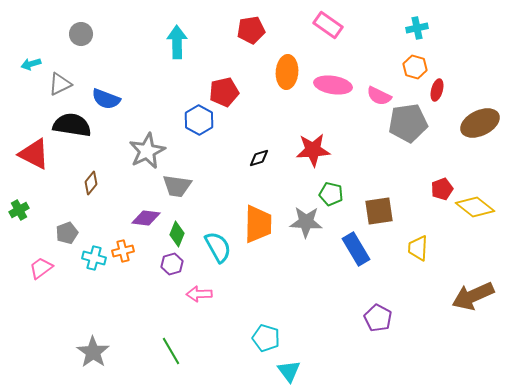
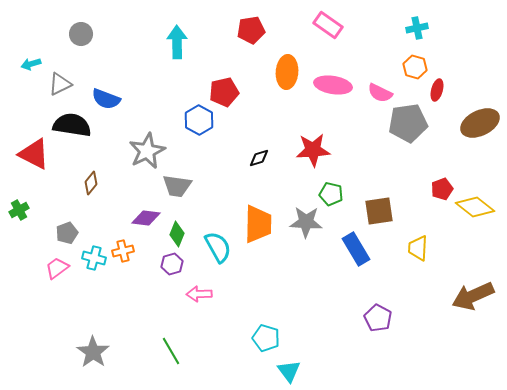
pink semicircle at (379, 96): moved 1 px right, 3 px up
pink trapezoid at (41, 268): moved 16 px right
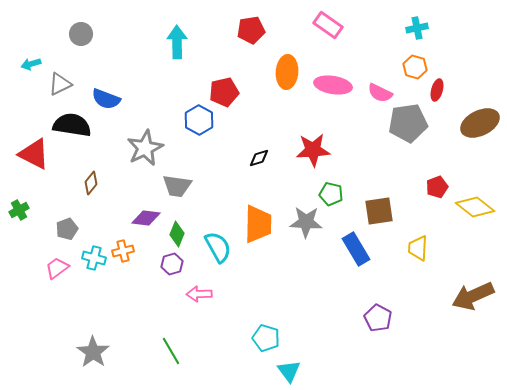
gray star at (147, 151): moved 2 px left, 3 px up
red pentagon at (442, 189): moved 5 px left, 2 px up
gray pentagon at (67, 233): moved 4 px up
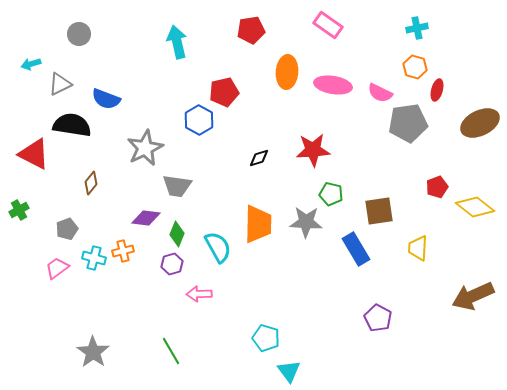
gray circle at (81, 34): moved 2 px left
cyan arrow at (177, 42): rotated 12 degrees counterclockwise
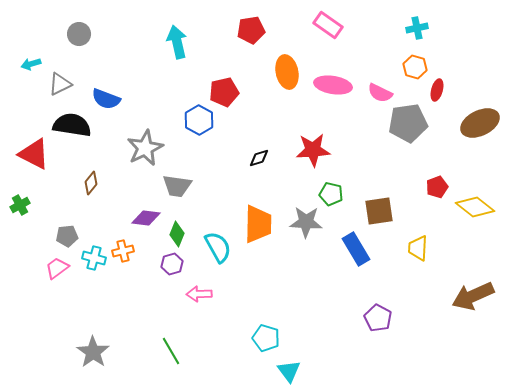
orange ellipse at (287, 72): rotated 16 degrees counterclockwise
green cross at (19, 210): moved 1 px right, 5 px up
gray pentagon at (67, 229): moved 7 px down; rotated 15 degrees clockwise
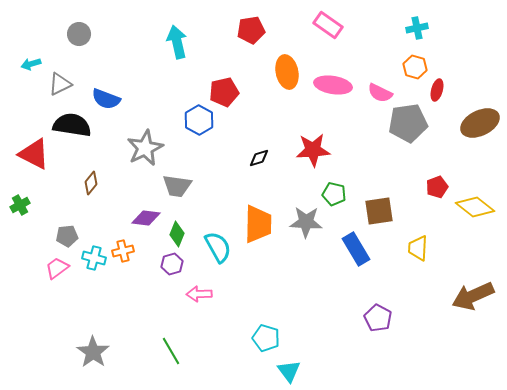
green pentagon at (331, 194): moved 3 px right
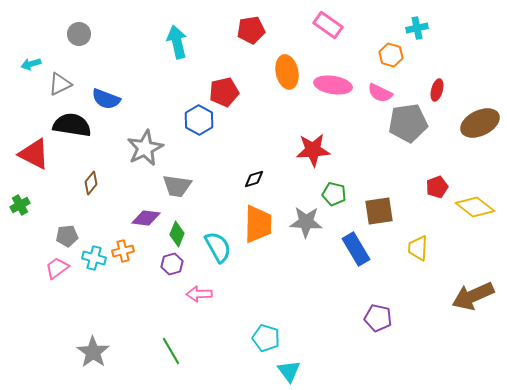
orange hexagon at (415, 67): moved 24 px left, 12 px up
black diamond at (259, 158): moved 5 px left, 21 px down
purple pentagon at (378, 318): rotated 16 degrees counterclockwise
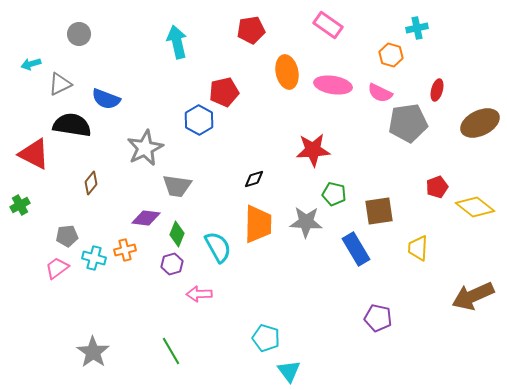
orange cross at (123, 251): moved 2 px right, 1 px up
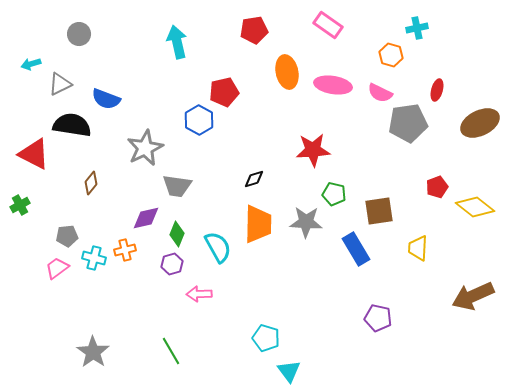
red pentagon at (251, 30): moved 3 px right
purple diamond at (146, 218): rotated 20 degrees counterclockwise
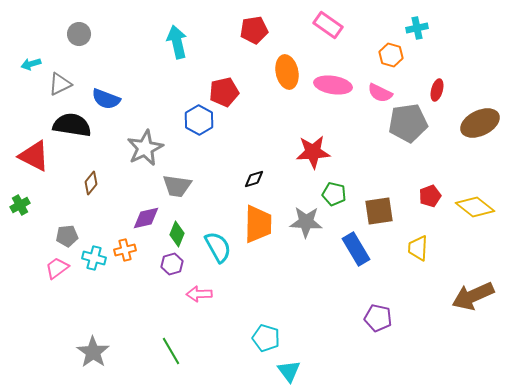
red star at (313, 150): moved 2 px down
red triangle at (34, 154): moved 2 px down
red pentagon at (437, 187): moved 7 px left, 9 px down
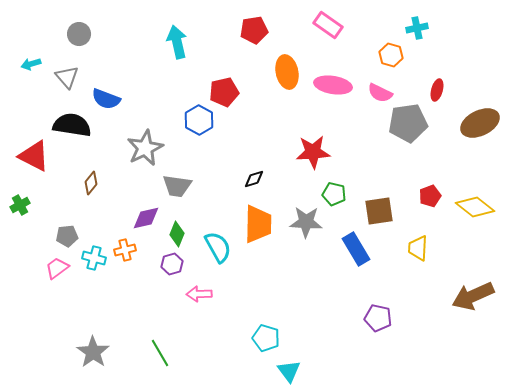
gray triangle at (60, 84): moved 7 px right, 7 px up; rotated 45 degrees counterclockwise
green line at (171, 351): moved 11 px left, 2 px down
